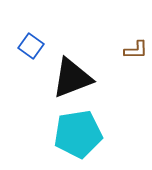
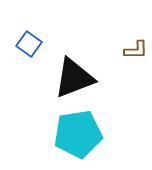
blue square: moved 2 px left, 2 px up
black triangle: moved 2 px right
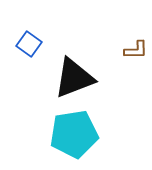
cyan pentagon: moved 4 px left
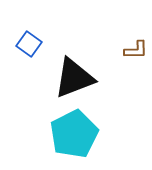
cyan pentagon: rotated 18 degrees counterclockwise
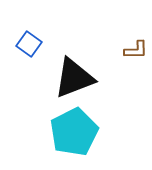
cyan pentagon: moved 2 px up
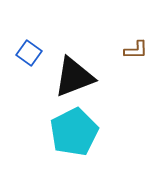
blue square: moved 9 px down
black triangle: moved 1 px up
